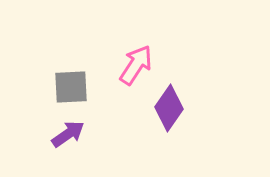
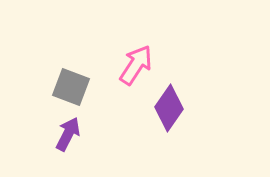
gray square: rotated 24 degrees clockwise
purple arrow: rotated 28 degrees counterclockwise
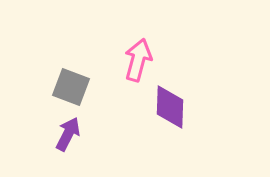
pink arrow: moved 2 px right, 5 px up; rotated 18 degrees counterclockwise
purple diamond: moved 1 px right, 1 px up; rotated 33 degrees counterclockwise
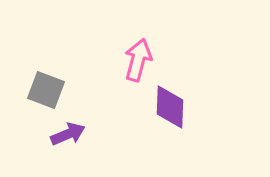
gray square: moved 25 px left, 3 px down
purple arrow: rotated 40 degrees clockwise
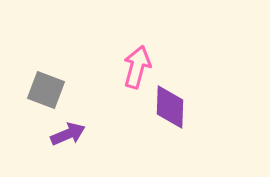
pink arrow: moved 1 px left, 7 px down
